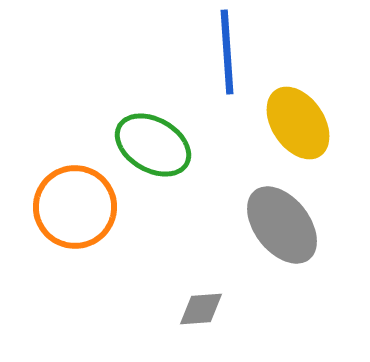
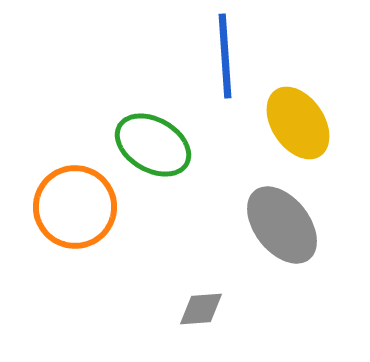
blue line: moved 2 px left, 4 px down
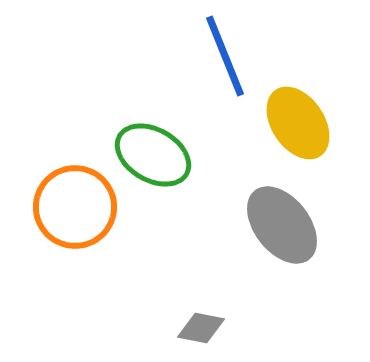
blue line: rotated 18 degrees counterclockwise
green ellipse: moved 10 px down
gray diamond: moved 19 px down; rotated 15 degrees clockwise
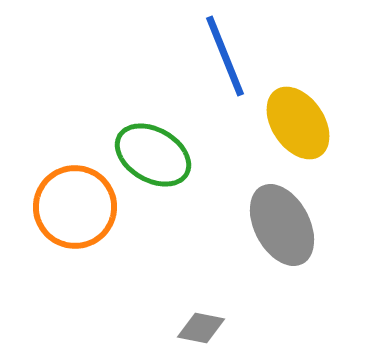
gray ellipse: rotated 10 degrees clockwise
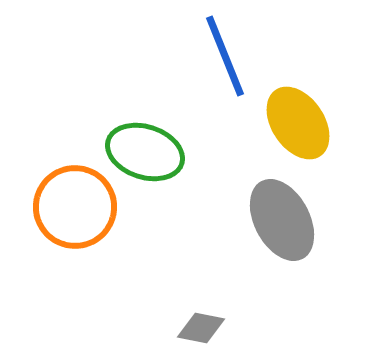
green ellipse: moved 8 px left, 3 px up; rotated 12 degrees counterclockwise
gray ellipse: moved 5 px up
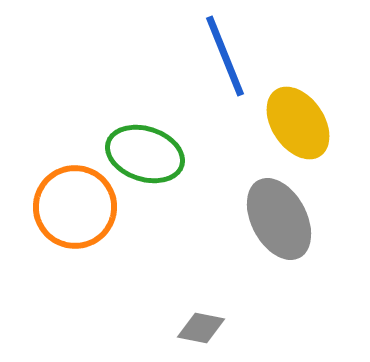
green ellipse: moved 2 px down
gray ellipse: moved 3 px left, 1 px up
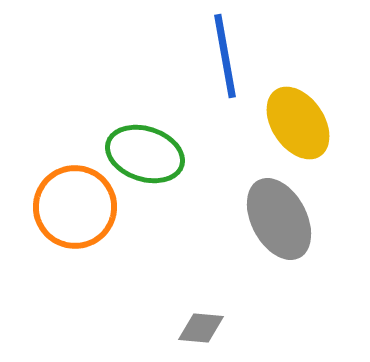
blue line: rotated 12 degrees clockwise
gray diamond: rotated 6 degrees counterclockwise
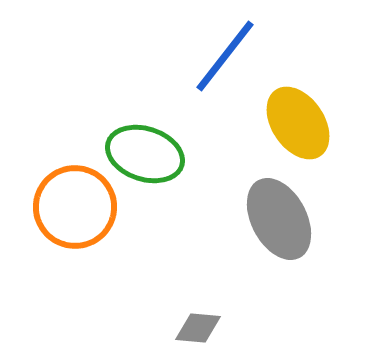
blue line: rotated 48 degrees clockwise
gray diamond: moved 3 px left
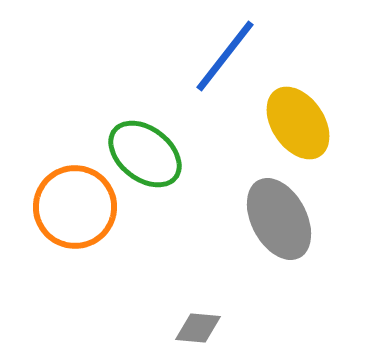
green ellipse: rotated 20 degrees clockwise
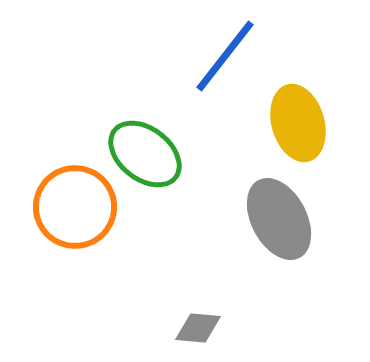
yellow ellipse: rotated 18 degrees clockwise
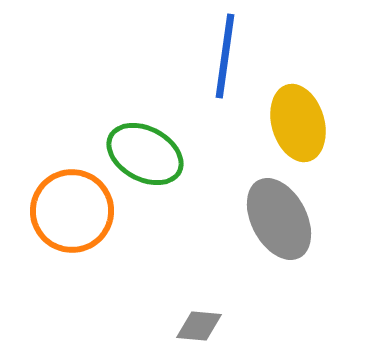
blue line: rotated 30 degrees counterclockwise
green ellipse: rotated 10 degrees counterclockwise
orange circle: moved 3 px left, 4 px down
gray diamond: moved 1 px right, 2 px up
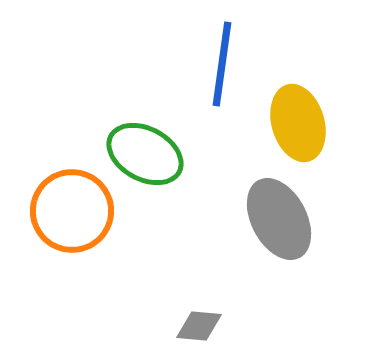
blue line: moved 3 px left, 8 px down
